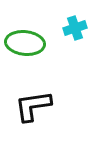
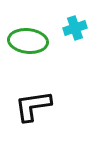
green ellipse: moved 3 px right, 2 px up
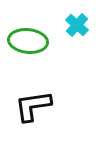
cyan cross: moved 2 px right, 3 px up; rotated 30 degrees counterclockwise
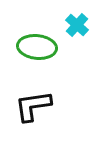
green ellipse: moved 9 px right, 6 px down
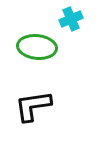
cyan cross: moved 6 px left, 6 px up; rotated 25 degrees clockwise
